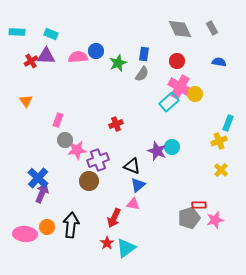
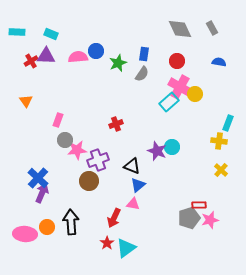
yellow cross at (219, 141): rotated 28 degrees clockwise
pink star at (215, 220): moved 5 px left
black arrow at (71, 225): moved 3 px up; rotated 10 degrees counterclockwise
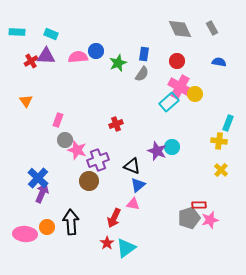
pink star at (77, 150): rotated 24 degrees clockwise
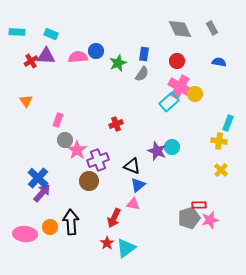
pink star at (77, 150): rotated 18 degrees clockwise
purple arrow at (42, 193): rotated 18 degrees clockwise
orange circle at (47, 227): moved 3 px right
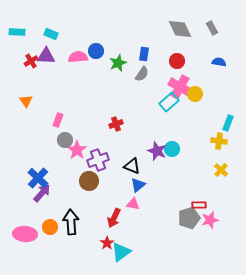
cyan circle at (172, 147): moved 2 px down
cyan triangle at (126, 248): moved 5 px left, 4 px down
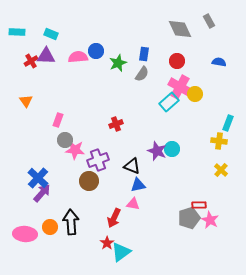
gray rectangle at (212, 28): moved 3 px left, 7 px up
pink star at (77, 150): moved 2 px left; rotated 30 degrees counterclockwise
blue triangle at (138, 185): rotated 28 degrees clockwise
pink star at (210, 220): rotated 30 degrees counterclockwise
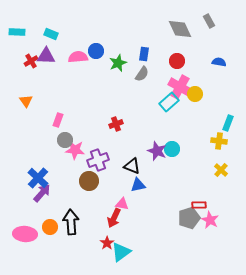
pink triangle at (133, 204): moved 11 px left
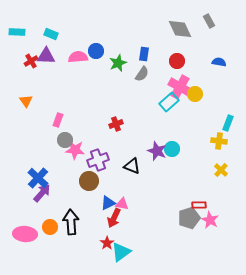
blue triangle at (138, 185): moved 30 px left, 18 px down; rotated 14 degrees counterclockwise
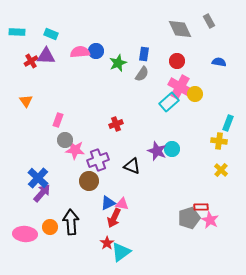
pink semicircle at (78, 57): moved 2 px right, 5 px up
red rectangle at (199, 205): moved 2 px right, 2 px down
